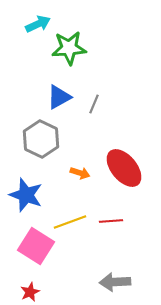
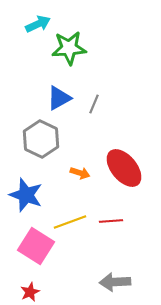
blue triangle: moved 1 px down
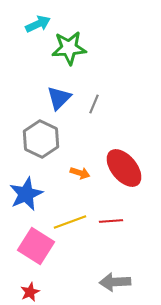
blue triangle: rotated 16 degrees counterclockwise
blue star: moved 1 px up; rotated 28 degrees clockwise
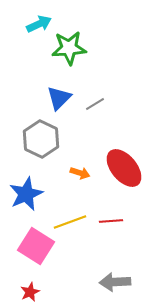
cyan arrow: moved 1 px right
gray line: moved 1 px right; rotated 36 degrees clockwise
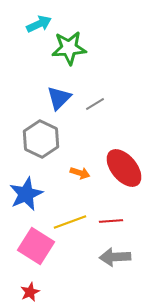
gray arrow: moved 25 px up
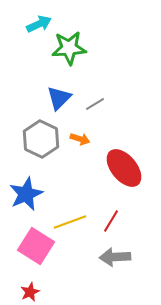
orange arrow: moved 34 px up
red line: rotated 55 degrees counterclockwise
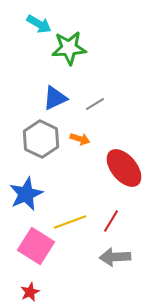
cyan arrow: rotated 55 degrees clockwise
blue triangle: moved 4 px left; rotated 20 degrees clockwise
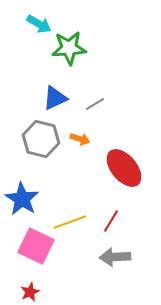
gray hexagon: rotated 12 degrees counterclockwise
blue star: moved 4 px left, 5 px down; rotated 16 degrees counterclockwise
pink square: rotated 6 degrees counterclockwise
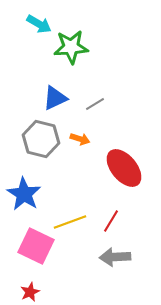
green star: moved 2 px right, 1 px up
blue star: moved 2 px right, 5 px up
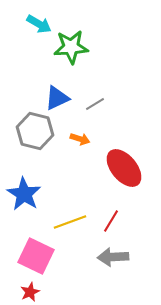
blue triangle: moved 2 px right
gray hexagon: moved 6 px left, 8 px up
pink square: moved 10 px down
gray arrow: moved 2 px left
